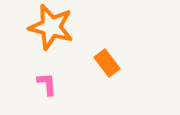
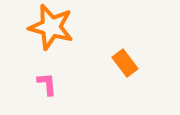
orange rectangle: moved 18 px right
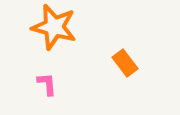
orange star: moved 3 px right
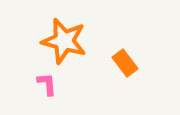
orange star: moved 10 px right, 14 px down
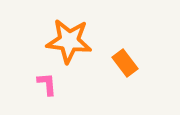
orange star: moved 5 px right; rotated 9 degrees counterclockwise
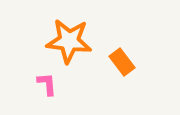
orange rectangle: moved 3 px left, 1 px up
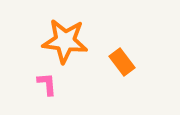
orange star: moved 4 px left
